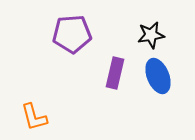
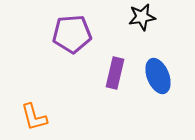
black star: moved 9 px left, 18 px up
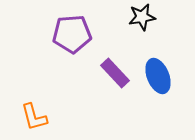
purple rectangle: rotated 56 degrees counterclockwise
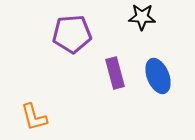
black star: rotated 12 degrees clockwise
purple rectangle: rotated 28 degrees clockwise
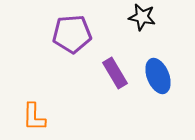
black star: rotated 8 degrees clockwise
purple rectangle: rotated 16 degrees counterclockwise
orange L-shape: rotated 16 degrees clockwise
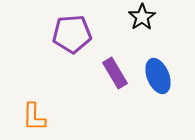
black star: rotated 28 degrees clockwise
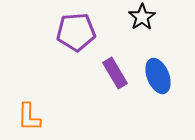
purple pentagon: moved 4 px right, 2 px up
orange L-shape: moved 5 px left
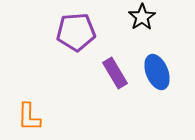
blue ellipse: moved 1 px left, 4 px up
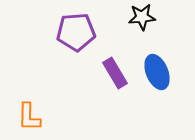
black star: rotated 28 degrees clockwise
